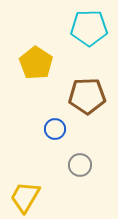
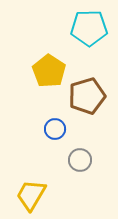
yellow pentagon: moved 13 px right, 8 px down
brown pentagon: rotated 15 degrees counterclockwise
gray circle: moved 5 px up
yellow trapezoid: moved 6 px right, 2 px up
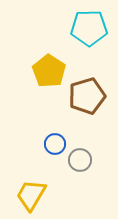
blue circle: moved 15 px down
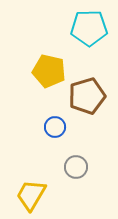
yellow pentagon: rotated 20 degrees counterclockwise
blue circle: moved 17 px up
gray circle: moved 4 px left, 7 px down
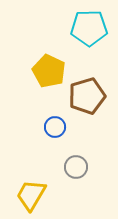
yellow pentagon: rotated 12 degrees clockwise
